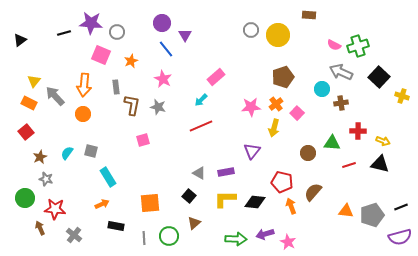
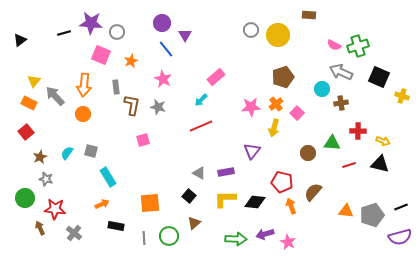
black square at (379, 77): rotated 20 degrees counterclockwise
gray cross at (74, 235): moved 2 px up
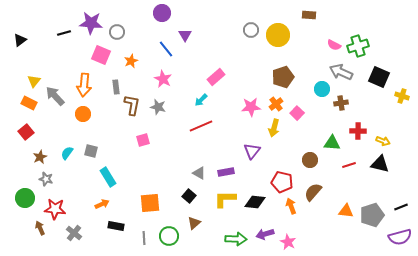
purple circle at (162, 23): moved 10 px up
brown circle at (308, 153): moved 2 px right, 7 px down
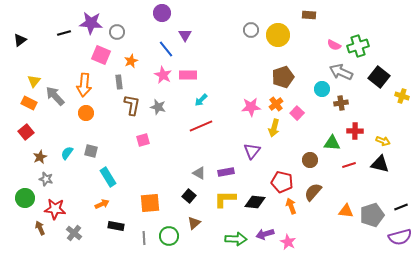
pink rectangle at (216, 77): moved 28 px left, 2 px up; rotated 42 degrees clockwise
black square at (379, 77): rotated 15 degrees clockwise
pink star at (163, 79): moved 4 px up
gray rectangle at (116, 87): moved 3 px right, 5 px up
orange circle at (83, 114): moved 3 px right, 1 px up
red cross at (358, 131): moved 3 px left
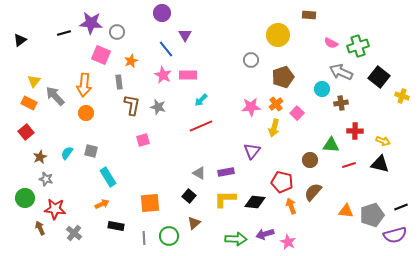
gray circle at (251, 30): moved 30 px down
pink semicircle at (334, 45): moved 3 px left, 2 px up
green triangle at (332, 143): moved 1 px left, 2 px down
purple semicircle at (400, 237): moved 5 px left, 2 px up
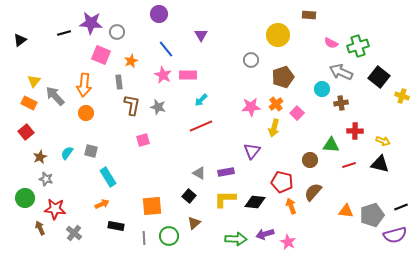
purple circle at (162, 13): moved 3 px left, 1 px down
purple triangle at (185, 35): moved 16 px right
orange square at (150, 203): moved 2 px right, 3 px down
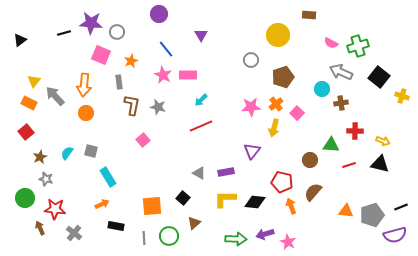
pink square at (143, 140): rotated 24 degrees counterclockwise
black square at (189, 196): moved 6 px left, 2 px down
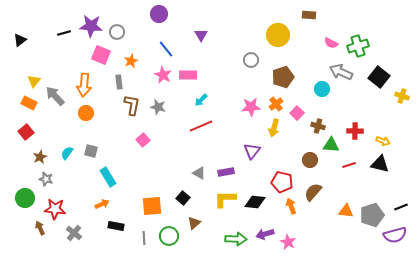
purple star at (91, 23): moved 3 px down
brown cross at (341, 103): moved 23 px left, 23 px down; rotated 24 degrees clockwise
